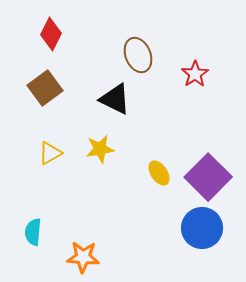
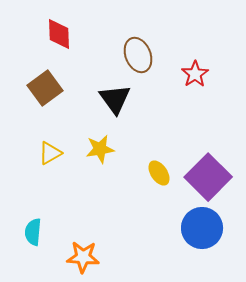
red diamond: moved 8 px right; rotated 28 degrees counterclockwise
black triangle: rotated 28 degrees clockwise
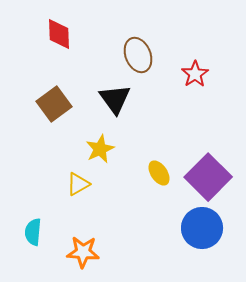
brown square: moved 9 px right, 16 px down
yellow star: rotated 16 degrees counterclockwise
yellow triangle: moved 28 px right, 31 px down
orange star: moved 5 px up
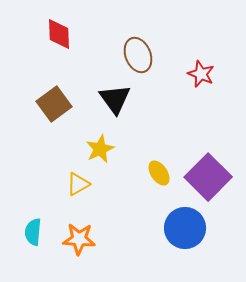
red star: moved 6 px right; rotated 16 degrees counterclockwise
blue circle: moved 17 px left
orange star: moved 4 px left, 13 px up
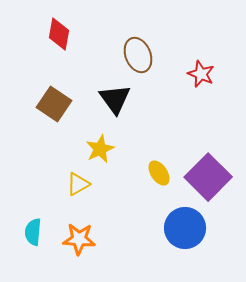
red diamond: rotated 12 degrees clockwise
brown square: rotated 20 degrees counterclockwise
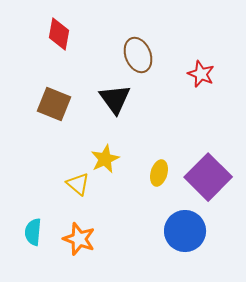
brown square: rotated 12 degrees counterclockwise
yellow star: moved 5 px right, 10 px down
yellow ellipse: rotated 50 degrees clockwise
yellow triangle: rotated 50 degrees counterclockwise
blue circle: moved 3 px down
orange star: rotated 16 degrees clockwise
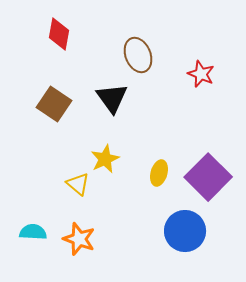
black triangle: moved 3 px left, 1 px up
brown square: rotated 12 degrees clockwise
cyan semicircle: rotated 88 degrees clockwise
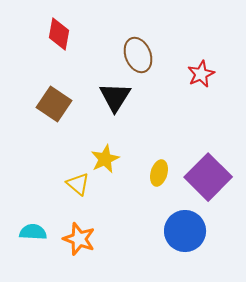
red star: rotated 24 degrees clockwise
black triangle: moved 3 px right, 1 px up; rotated 8 degrees clockwise
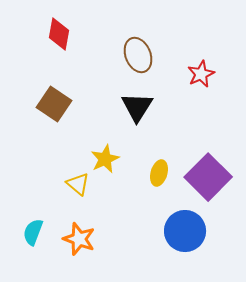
black triangle: moved 22 px right, 10 px down
cyan semicircle: rotated 72 degrees counterclockwise
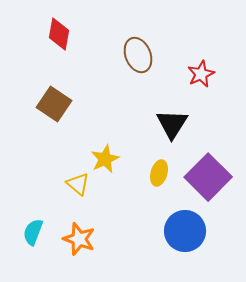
black triangle: moved 35 px right, 17 px down
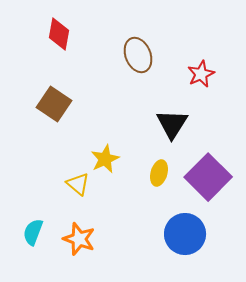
blue circle: moved 3 px down
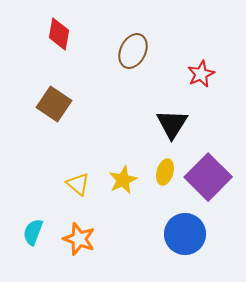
brown ellipse: moved 5 px left, 4 px up; rotated 48 degrees clockwise
yellow star: moved 18 px right, 21 px down
yellow ellipse: moved 6 px right, 1 px up
